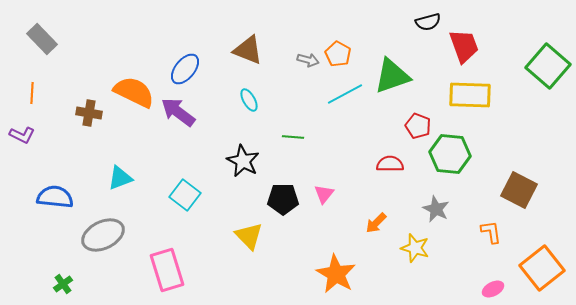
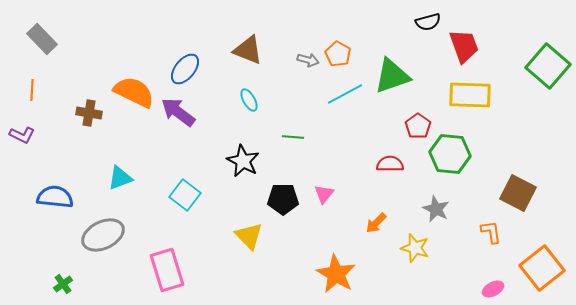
orange line: moved 3 px up
red pentagon: rotated 15 degrees clockwise
brown square: moved 1 px left, 3 px down
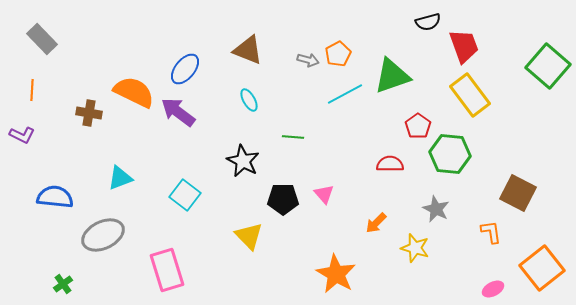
orange pentagon: rotated 15 degrees clockwise
yellow rectangle: rotated 51 degrees clockwise
pink triangle: rotated 20 degrees counterclockwise
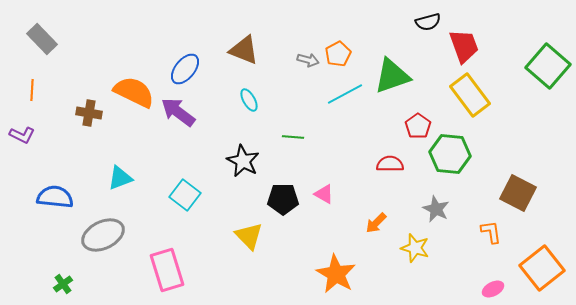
brown triangle: moved 4 px left
pink triangle: rotated 20 degrees counterclockwise
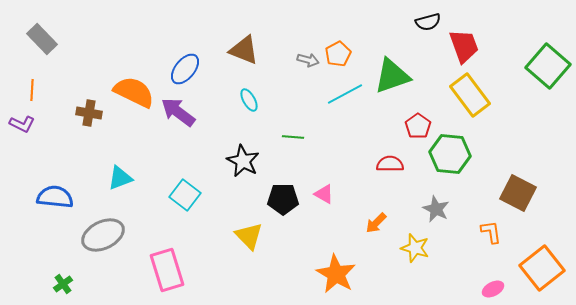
purple L-shape: moved 11 px up
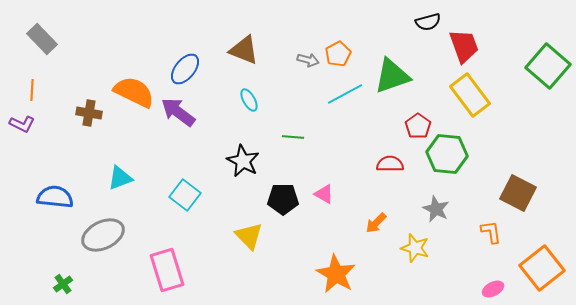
green hexagon: moved 3 px left
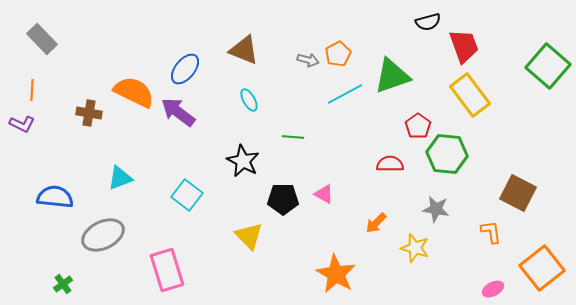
cyan square: moved 2 px right
gray star: rotated 16 degrees counterclockwise
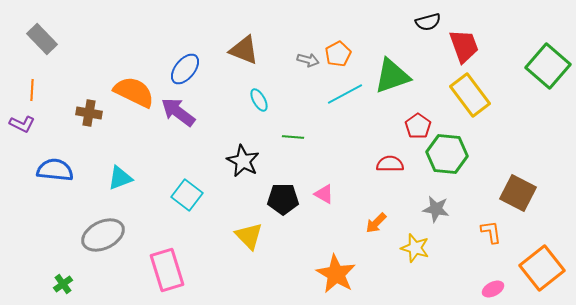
cyan ellipse: moved 10 px right
blue semicircle: moved 27 px up
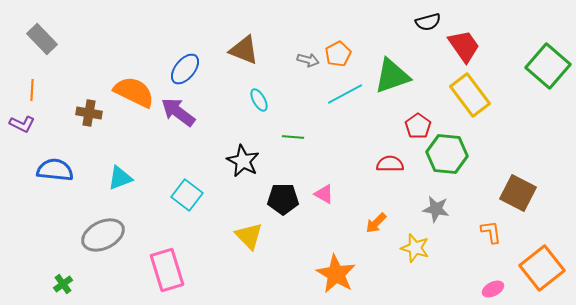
red trapezoid: rotated 15 degrees counterclockwise
